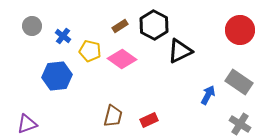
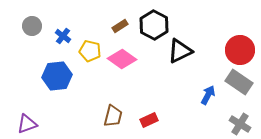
red circle: moved 20 px down
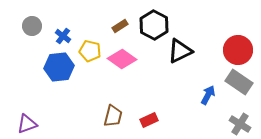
red circle: moved 2 px left
blue hexagon: moved 2 px right, 9 px up
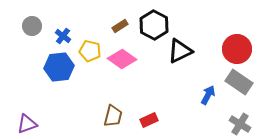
red circle: moved 1 px left, 1 px up
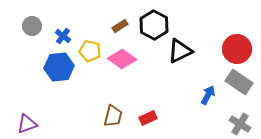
red rectangle: moved 1 px left, 2 px up
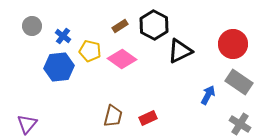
red circle: moved 4 px left, 5 px up
purple triangle: rotated 30 degrees counterclockwise
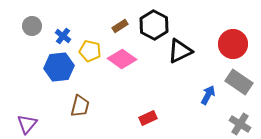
brown trapezoid: moved 33 px left, 10 px up
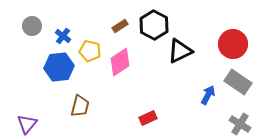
pink diamond: moved 2 px left, 3 px down; rotated 68 degrees counterclockwise
gray rectangle: moved 1 px left
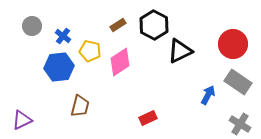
brown rectangle: moved 2 px left, 1 px up
purple triangle: moved 5 px left, 4 px up; rotated 25 degrees clockwise
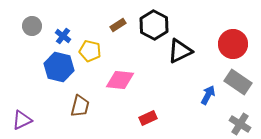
pink diamond: moved 18 px down; rotated 40 degrees clockwise
blue hexagon: rotated 20 degrees clockwise
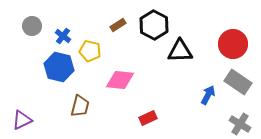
black triangle: rotated 24 degrees clockwise
